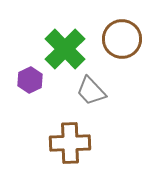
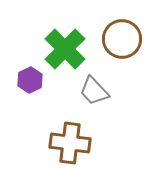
gray trapezoid: moved 3 px right
brown cross: rotated 9 degrees clockwise
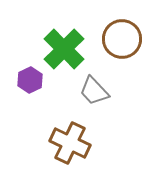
green cross: moved 1 px left
brown cross: rotated 18 degrees clockwise
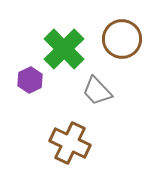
gray trapezoid: moved 3 px right
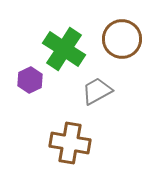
green cross: rotated 12 degrees counterclockwise
gray trapezoid: rotated 104 degrees clockwise
brown cross: rotated 15 degrees counterclockwise
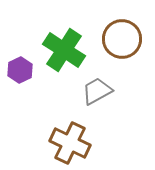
green cross: moved 1 px down
purple hexagon: moved 10 px left, 10 px up
brown cross: rotated 15 degrees clockwise
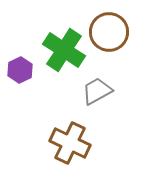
brown circle: moved 13 px left, 7 px up
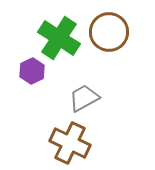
green cross: moved 5 px left, 12 px up
purple hexagon: moved 12 px right, 1 px down
gray trapezoid: moved 13 px left, 7 px down
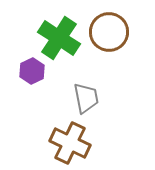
gray trapezoid: moved 2 px right; rotated 108 degrees clockwise
